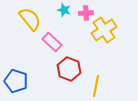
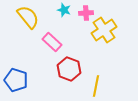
yellow semicircle: moved 2 px left, 2 px up
blue pentagon: moved 1 px up
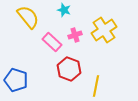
pink cross: moved 11 px left, 22 px down; rotated 16 degrees counterclockwise
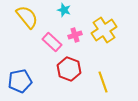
yellow semicircle: moved 1 px left
blue pentagon: moved 4 px right, 1 px down; rotated 30 degrees counterclockwise
yellow line: moved 7 px right, 4 px up; rotated 30 degrees counterclockwise
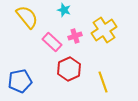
pink cross: moved 1 px down
red hexagon: rotated 15 degrees clockwise
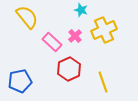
cyan star: moved 17 px right
yellow cross: rotated 10 degrees clockwise
pink cross: rotated 24 degrees counterclockwise
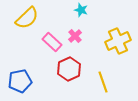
yellow semicircle: moved 1 px down; rotated 85 degrees clockwise
yellow cross: moved 14 px right, 11 px down
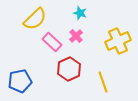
cyan star: moved 1 px left, 3 px down
yellow semicircle: moved 8 px right, 1 px down
pink cross: moved 1 px right
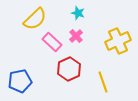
cyan star: moved 2 px left
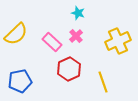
yellow semicircle: moved 19 px left, 15 px down
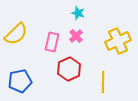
pink rectangle: rotated 60 degrees clockwise
yellow line: rotated 20 degrees clockwise
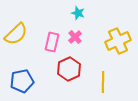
pink cross: moved 1 px left, 1 px down
blue pentagon: moved 2 px right
